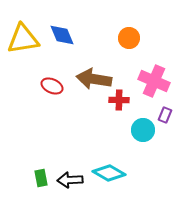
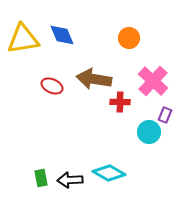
pink cross: moved 1 px left; rotated 20 degrees clockwise
red cross: moved 1 px right, 2 px down
cyan circle: moved 6 px right, 2 px down
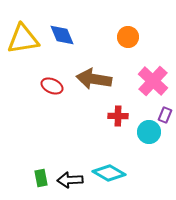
orange circle: moved 1 px left, 1 px up
red cross: moved 2 px left, 14 px down
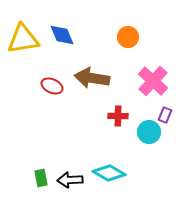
brown arrow: moved 2 px left, 1 px up
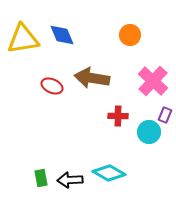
orange circle: moved 2 px right, 2 px up
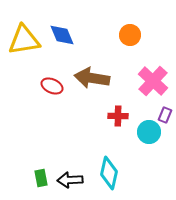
yellow triangle: moved 1 px right, 1 px down
cyan diamond: rotated 72 degrees clockwise
